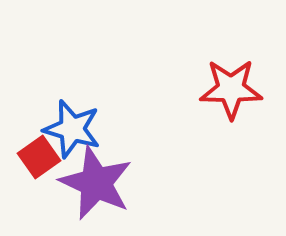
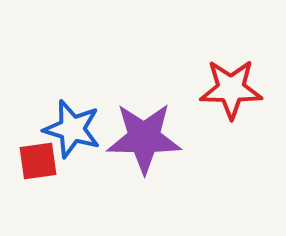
red square: moved 1 px left, 4 px down; rotated 27 degrees clockwise
purple star: moved 48 px right, 45 px up; rotated 24 degrees counterclockwise
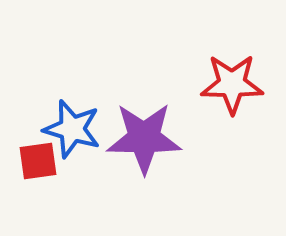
red star: moved 1 px right, 5 px up
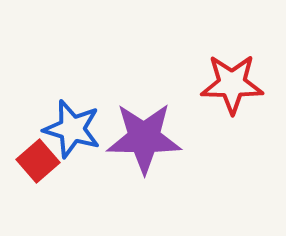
red square: rotated 33 degrees counterclockwise
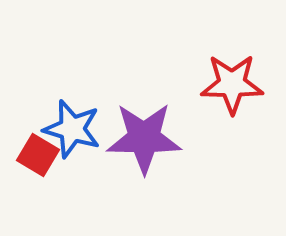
red square: moved 6 px up; rotated 18 degrees counterclockwise
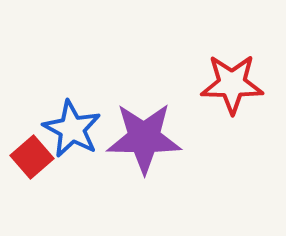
blue star: rotated 12 degrees clockwise
red square: moved 6 px left, 2 px down; rotated 18 degrees clockwise
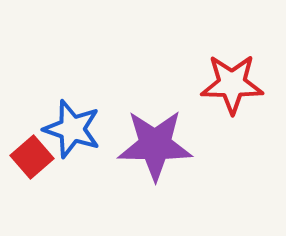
blue star: rotated 10 degrees counterclockwise
purple star: moved 11 px right, 7 px down
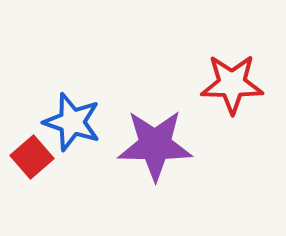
blue star: moved 7 px up
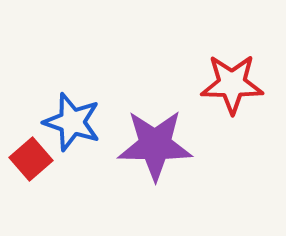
red square: moved 1 px left, 2 px down
